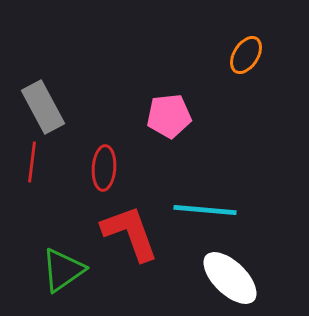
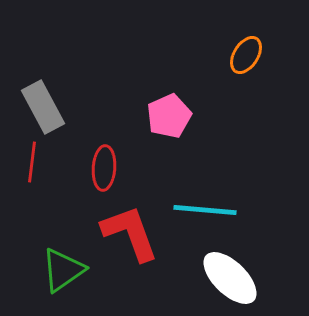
pink pentagon: rotated 18 degrees counterclockwise
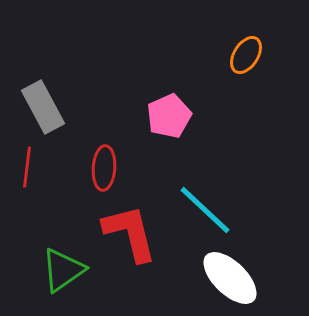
red line: moved 5 px left, 5 px down
cyan line: rotated 38 degrees clockwise
red L-shape: rotated 6 degrees clockwise
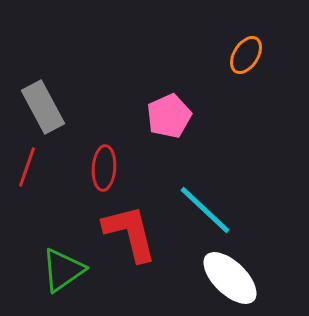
red line: rotated 12 degrees clockwise
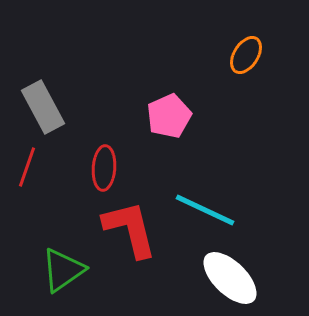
cyan line: rotated 18 degrees counterclockwise
red L-shape: moved 4 px up
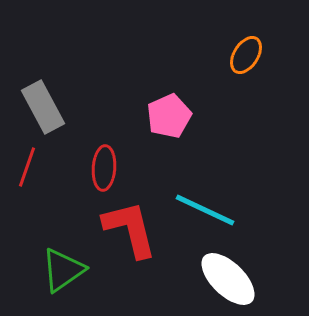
white ellipse: moved 2 px left, 1 px down
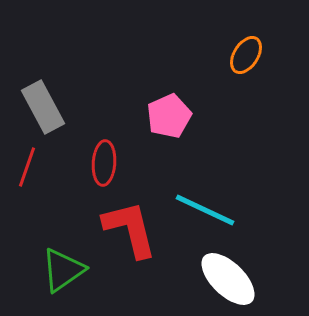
red ellipse: moved 5 px up
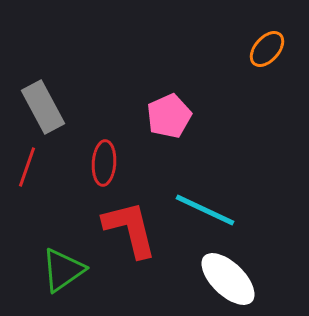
orange ellipse: moved 21 px right, 6 px up; rotated 9 degrees clockwise
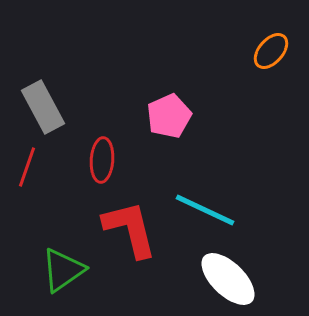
orange ellipse: moved 4 px right, 2 px down
red ellipse: moved 2 px left, 3 px up
